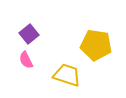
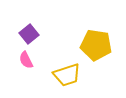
yellow trapezoid: rotated 144 degrees clockwise
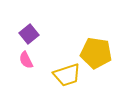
yellow pentagon: moved 8 px down
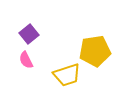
yellow pentagon: moved 1 px left, 2 px up; rotated 16 degrees counterclockwise
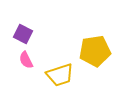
purple square: moved 6 px left; rotated 24 degrees counterclockwise
yellow trapezoid: moved 7 px left
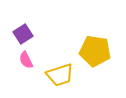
purple square: rotated 30 degrees clockwise
yellow pentagon: rotated 16 degrees clockwise
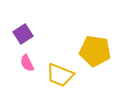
pink semicircle: moved 1 px right, 3 px down
yellow trapezoid: rotated 40 degrees clockwise
